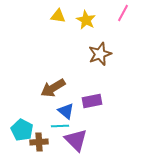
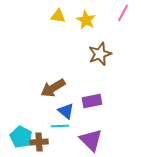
cyan pentagon: moved 1 px left, 7 px down
purple triangle: moved 15 px right
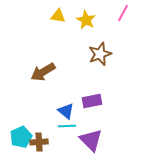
brown arrow: moved 10 px left, 16 px up
cyan line: moved 7 px right
cyan pentagon: rotated 20 degrees clockwise
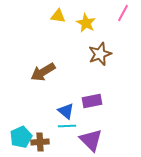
yellow star: moved 3 px down
brown cross: moved 1 px right
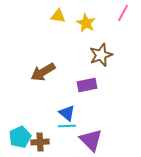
brown star: moved 1 px right, 1 px down
purple rectangle: moved 5 px left, 16 px up
blue triangle: moved 1 px right, 2 px down
cyan pentagon: moved 1 px left
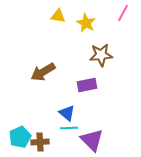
brown star: rotated 15 degrees clockwise
cyan line: moved 2 px right, 2 px down
purple triangle: moved 1 px right
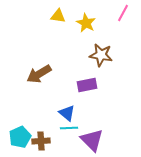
brown star: rotated 15 degrees clockwise
brown arrow: moved 4 px left, 2 px down
brown cross: moved 1 px right, 1 px up
